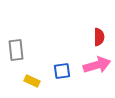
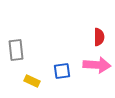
pink arrow: rotated 20 degrees clockwise
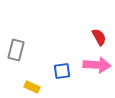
red semicircle: rotated 30 degrees counterclockwise
gray rectangle: rotated 20 degrees clockwise
yellow rectangle: moved 6 px down
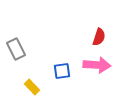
red semicircle: rotated 48 degrees clockwise
gray rectangle: moved 1 px up; rotated 40 degrees counterclockwise
yellow rectangle: rotated 21 degrees clockwise
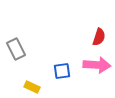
yellow rectangle: rotated 21 degrees counterclockwise
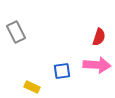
gray rectangle: moved 17 px up
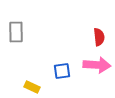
gray rectangle: rotated 25 degrees clockwise
red semicircle: rotated 24 degrees counterclockwise
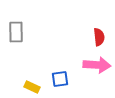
blue square: moved 2 px left, 8 px down
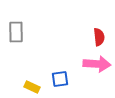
pink arrow: moved 1 px up
